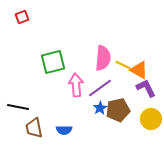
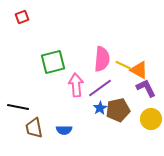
pink semicircle: moved 1 px left, 1 px down
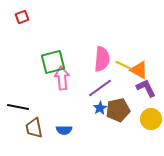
pink arrow: moved 14 px left, 7 px up
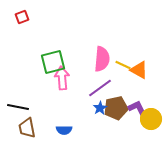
purple L-shape: moved 8 px left, 21 px down
brown pentagon: moved 2 px left, 2 px up
brown trapezoid: moved 7 px left
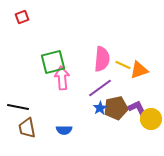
orange triangle: rotated 48 degrees counterclockwise
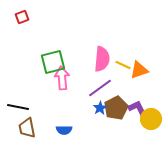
brown pentagon: rotated 15 degrees counterclockwise
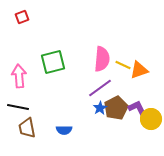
pink arrow: moved 43 px left, 2 px up
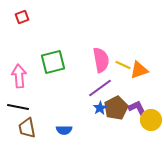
pink semicircle: moved 1 px left, 1 px down; rotated 15 degrees counterclockwise
yellow circle: moved 1 px down
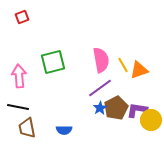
yellow line: rotated 35 degrees clockwise
purple L-shape: moved 1 px left, 1 px down; rotated 55 degrees counterclockwise
